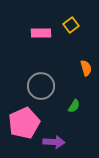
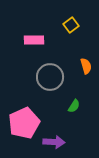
pink rectangle: moved 7 px left, 7 px down
orange semicircle: moved 2 px up
gray circle: moved 9 px right, 9 px up
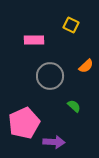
yellow square: rotated 28 degrees counterclockwise
orange semicircle: rotated 63 degrees clockwise
gray circle: moved 1 px up
green semicircle: rotated 80 degrees counterclockwise
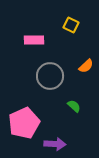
purple arrow: moved 1 px right, 2 px down
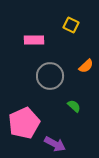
purple arrow: rotated 25 degrees clockwise
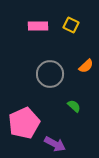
pink rectangle: moved 4 px right, 14 px up
gray circle: moved 2 px up
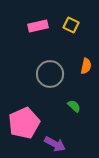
pink rectangle: rotated 12 degrees counterclockwise
orange semicircle: rotated 35 degrees counterclockwise
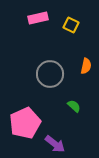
pink rectangle: moved 8 px up
pink pentagon: moved 1 px right
purple arrow: rotated 10 degrees clockwise
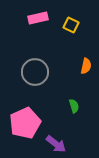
gray circle: moved 15 px left, 2 px up
green semicircle: rotated 32 degrees clockwise
purple arrow: moved 1 px right
